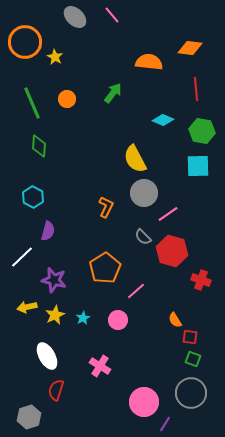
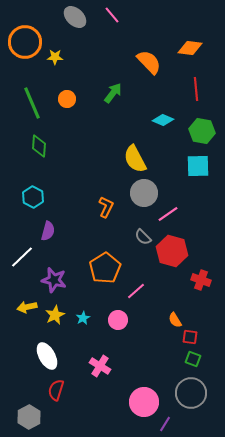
yellow star at (55, 57): rotated 28 degrees counterclockwise
orange semicircle at (149, 62): rotated 40 degrees clockwise
gray hexagon at (29, 417): rotated 10 degrees counterclockwise
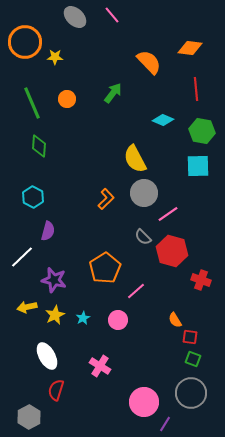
orange L-shape at (106, 207): moved 8 px up; rotated 20 degrees clockwise
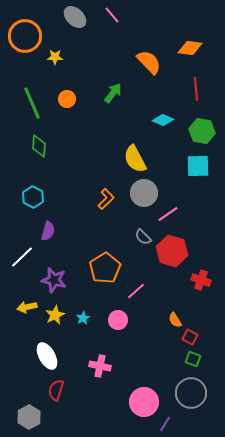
orange circle at (25, 42): moved 6 px up
red square at (190, 337): rotated 21 degrees clockwise
pink cross at (100, 366): rotated 20 degrees counterclockwise
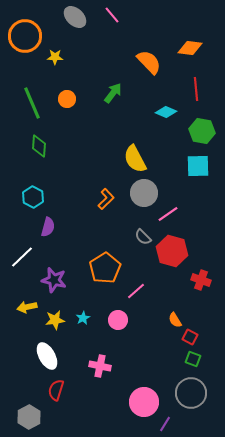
cyan diamond at (163, 120): moved 3 px right, 8 px up
purple semicircle at (48, 231): moved 4 px up
yellow star at (55, 315): moved 5 px down; rotated 18 degrees clockwise
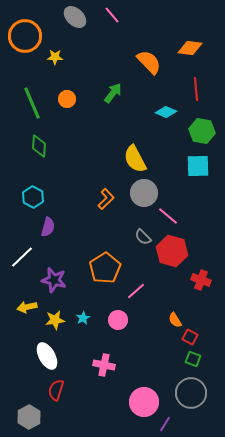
pink line at (168, 214): moved 2 px down; rotated 75 degrees clockwise
pink cross at (100, 366): moved 4 px right, 1 px up
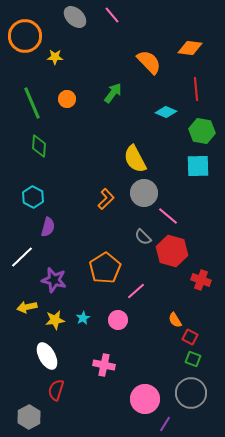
pink circle at (144, 402): moved 1 px right, 3 px up
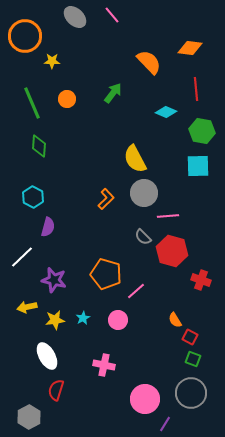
yellow star at (55, 57): moved 3 px left, 4 px down
pink line at (168, 216): rotated 45 degrees counterclockwise
orange pentagon at (105, 268): moved 1 px right, 6 px down; rotated 24 degrees counterclockwise
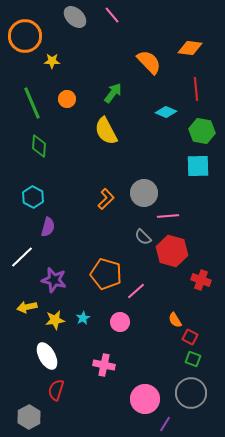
yellow semicircle at (135, 159): moved 29 px left, 28 px up
pink circle at (118, 320): moved 2 px right, 2 px down
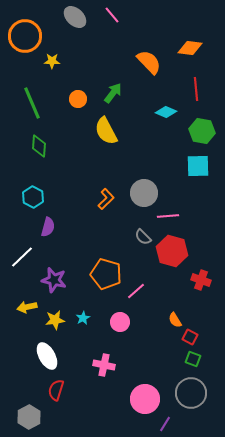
orange circle at (67, 99): moved 11 px right
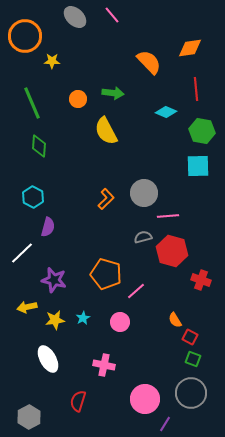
orange diamond at (190, 48): rotated 15 degrees counterclockwise
green arrow at (113, 93): rotated 60 degrees clockwise
gray semicircle at (143, 237): rotated 120 degrees clockwise
white line at (22, 257): moved 4 px up
white ellipse at (47, 356): moved 1 px right, 3 px down
red semicircle at (56, 390): moved 22 px right, 11 px down
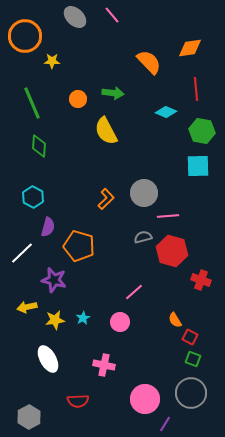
orange pentagon at (106, 274): moved 27 px left, 28 px up
pink line at (136, 291): moved 2 px left, 1 px down
red semicircle at (78, 401): rotated 110 degrees counterclockwise
